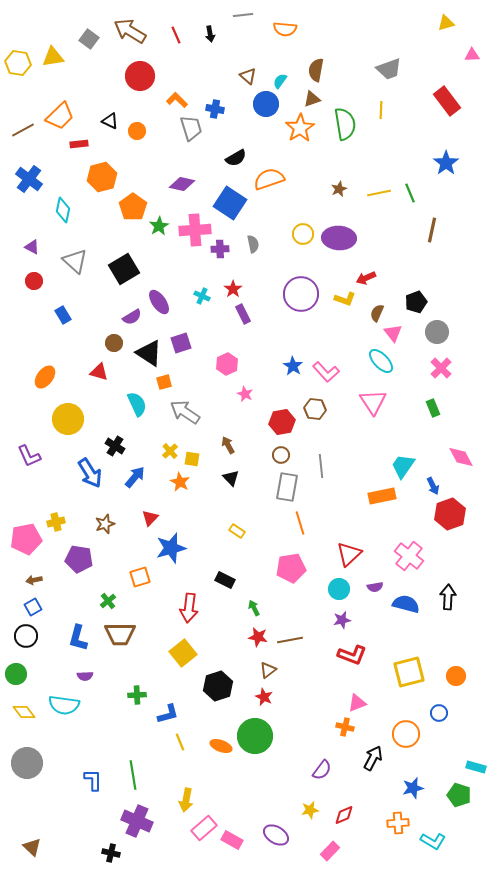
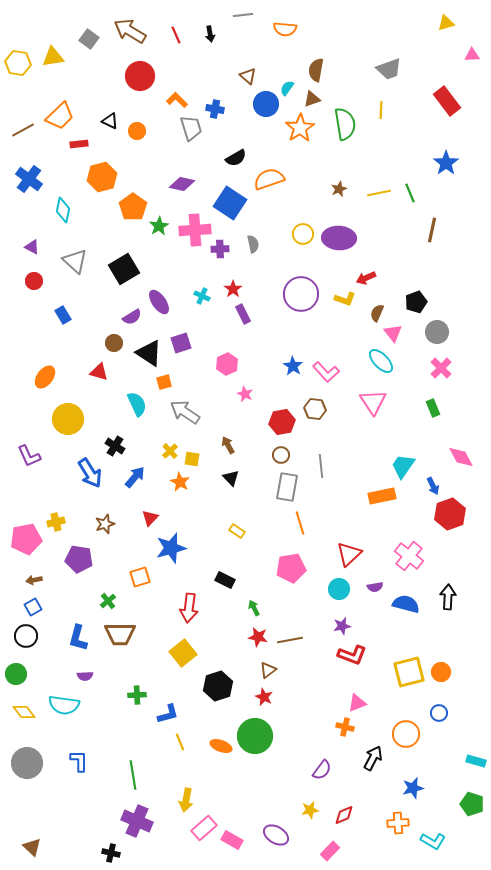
cyan semicircle at (280, 81): moved 7 px right, 7 px down
purple star at (342, 620): moved 6 px down
orange circle at (456, 676): moved 15 px left, 4 px up
cyan rectangle at (476, 767): moved 6 px up
blue L-shape at (93, 780): moved 14 px left, 19 px up
green pentagon at (459, 795): moved 13 px right, 9 px down
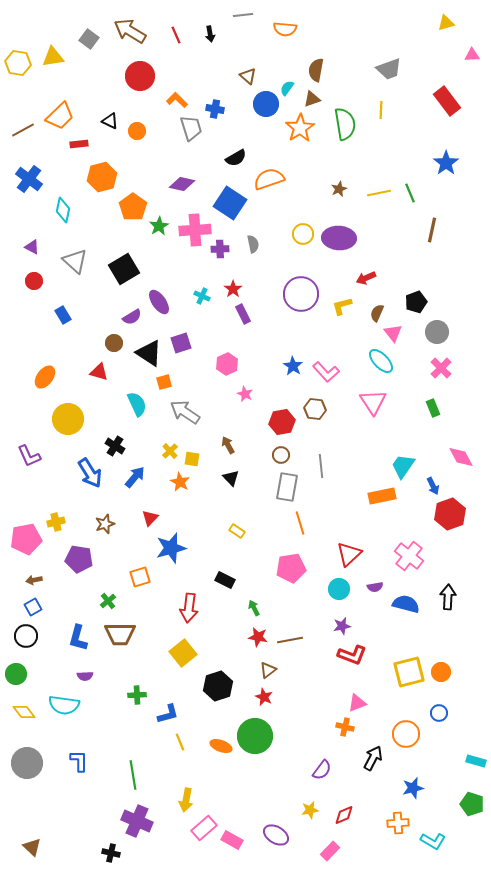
yellow L-shape at (345, 299): moved 3 px left, 7 px down; rotated 145 degrees clockwise
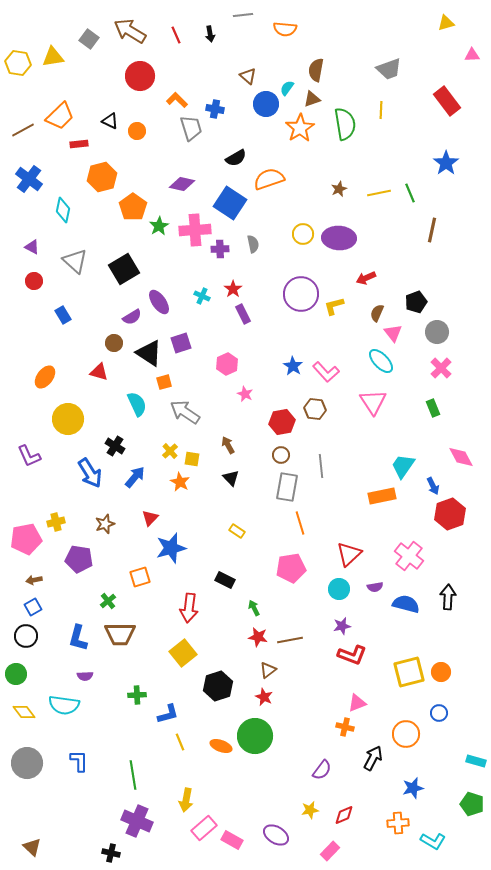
yellow L-shape at (342, 306): moved 8 px left
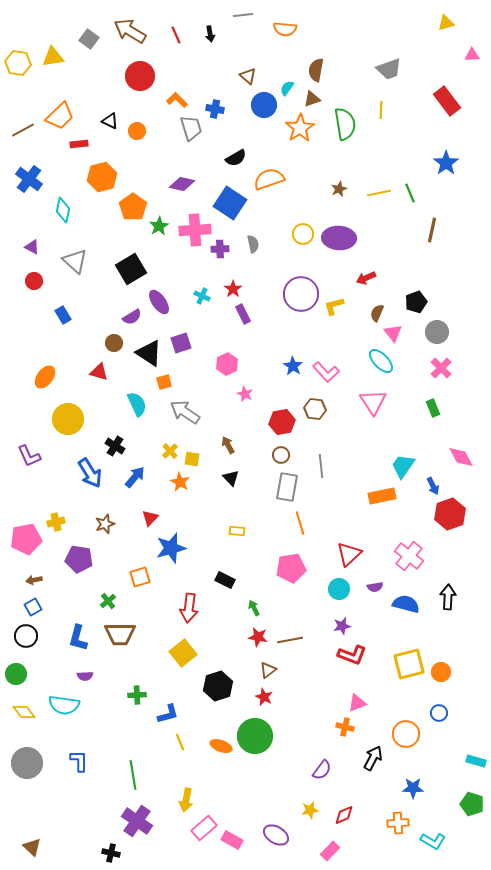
blue circle at (266, 104): moved 2 px left, 1 px down
black square at (124, 269): moved 7 px right
yellow rectangle at (237, 531): rotated 28 degrees counterclockwise
yellow square at (409, 672): moved 8 px up
blue star at (413, 788): rotated 15 degrees clockwise
purple cross at (137, 821): rotated 12 degrees clockwise
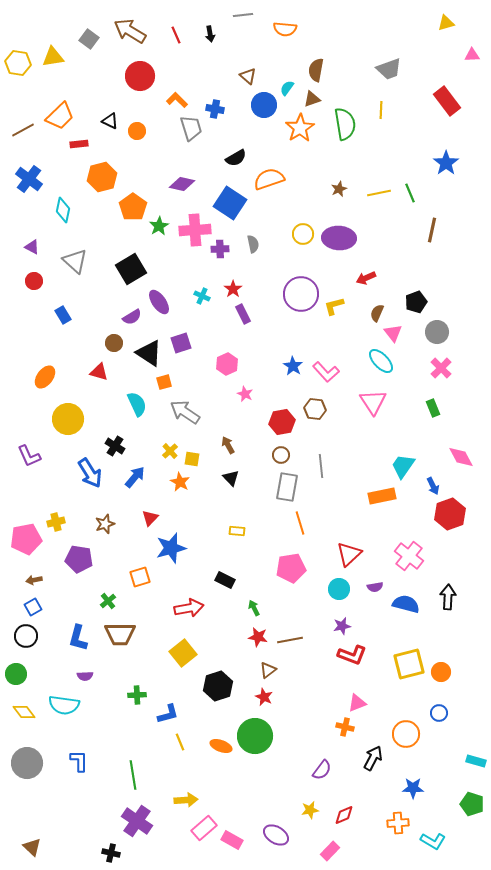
red arrow at (189, 608): rotated 108 degrees counterclockwise
yellow arrow at (186, 800): rotated 105 degrees counterclockwise
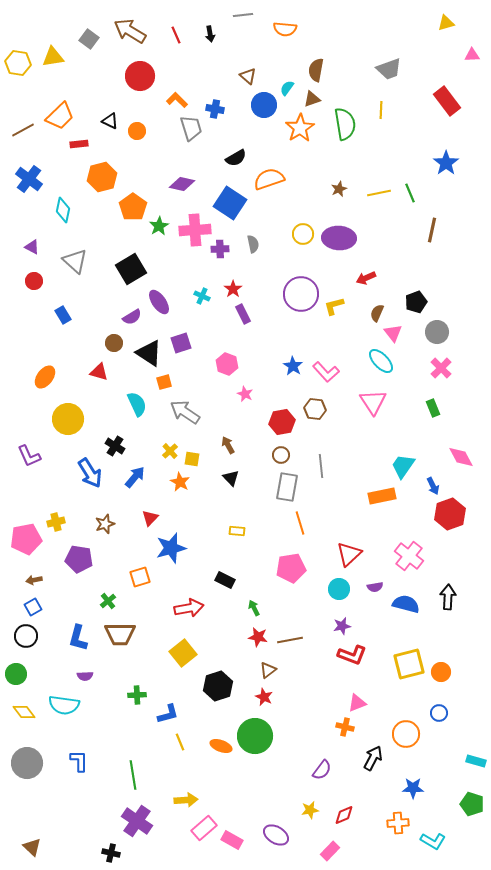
pink hexagon at (227, 364): rotated 15 degrees counterclockwise
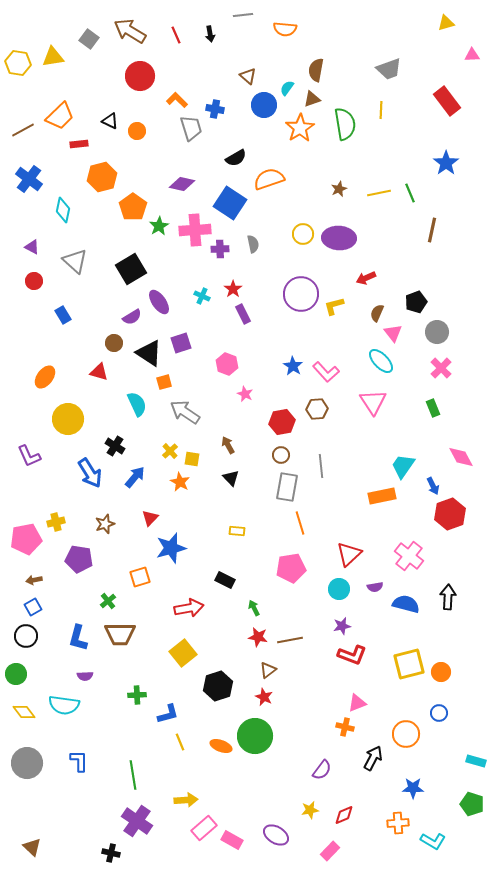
brown hexagon at (315, 409): moved 2 px right; rotated 10 degrees counterclockwise
